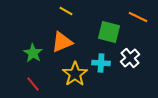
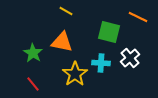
orange triangle: rotated 35 degrees clockwise
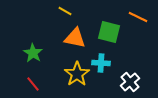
yellow line: moved 1 px left
orange triangle: moved 13 px right, 4 px up
white cross: moved 24 px down
yellow star: moved 2 px right
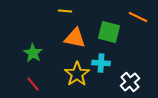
yellow line: rotated 24 degrees counterclockwise
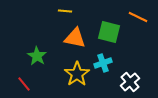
green star: moved 4 px right, 3 px down
cyan cross: moved 2 px right; rotated 24 degrees counterclockwise
red line: moved 9 px left
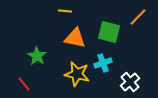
orange line: rotated 72 degrees counterclockwise
yellow star: rotated 25 degrees counterclockwise
